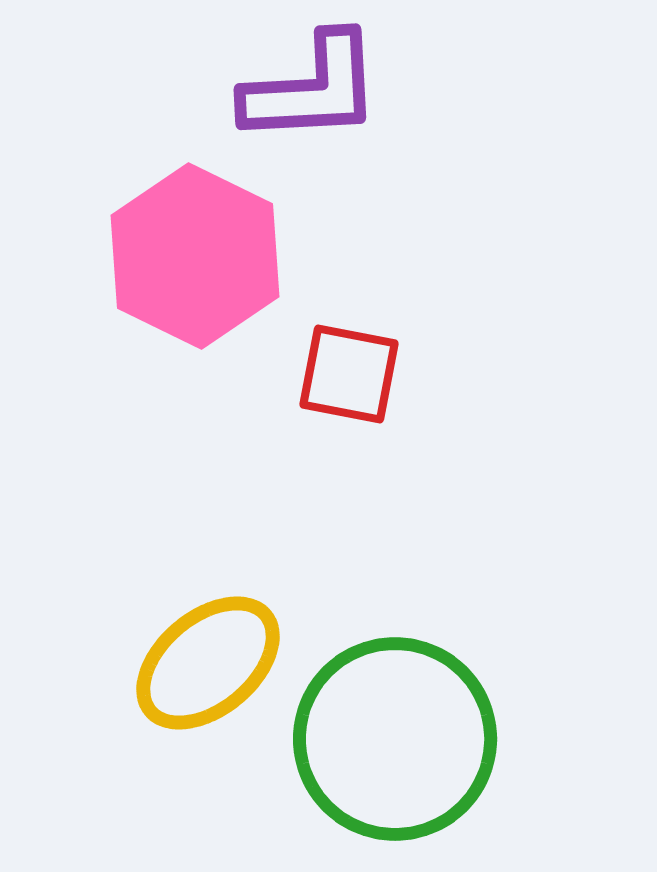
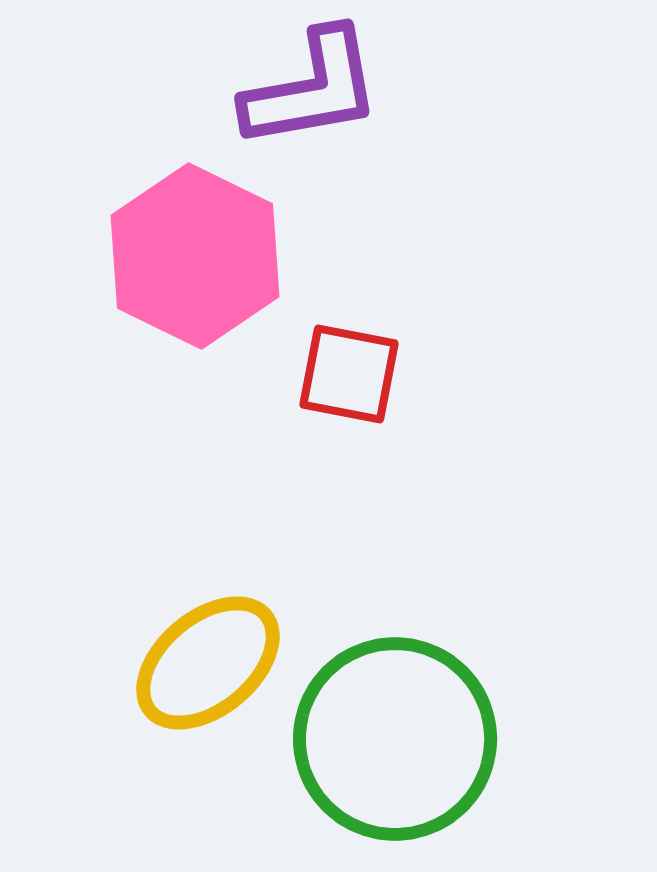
purple L-shape: rotated 7 degrees counterclockwise
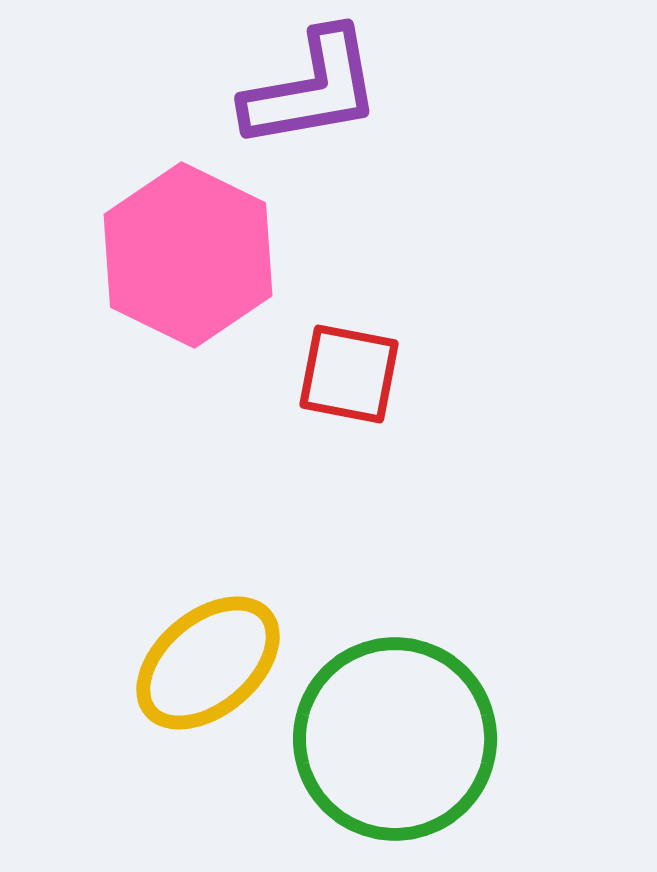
pink hexagon: moved 7 px left, 1 px up
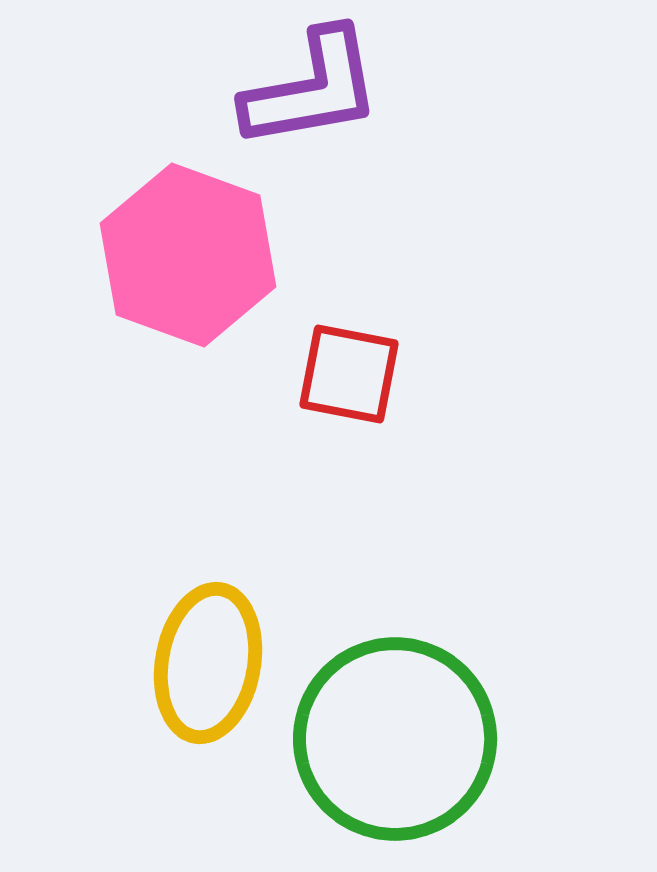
pink hexagon: rotated 6 degrees counterclockwise
yellow ellipse: rotated 40 degrees counterclockwise
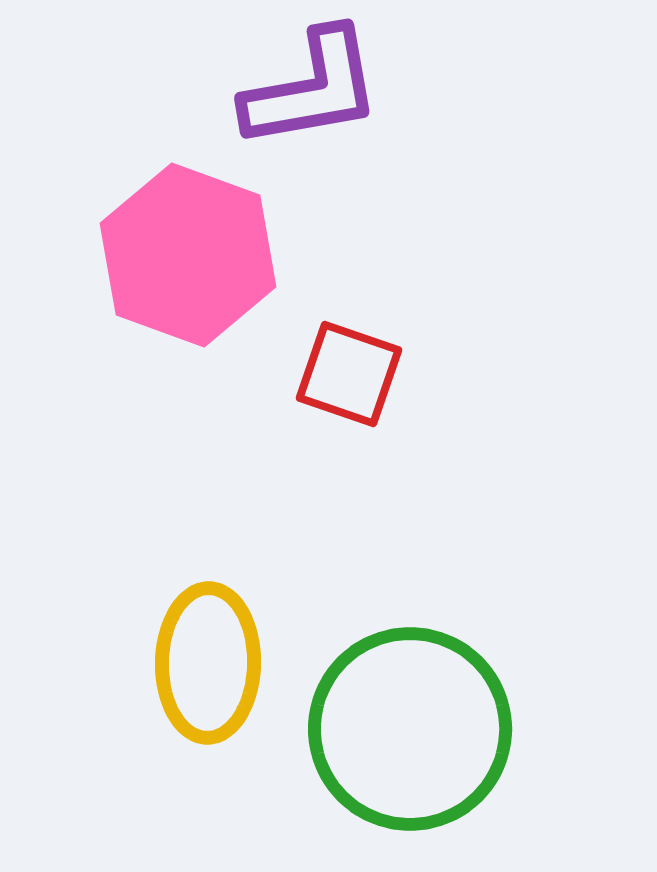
red square: rotated 8 degrees clockwise
yellow ellipse: rotated 9 degrees counterclockwise
green circle: moved 15 px right, 10 px up
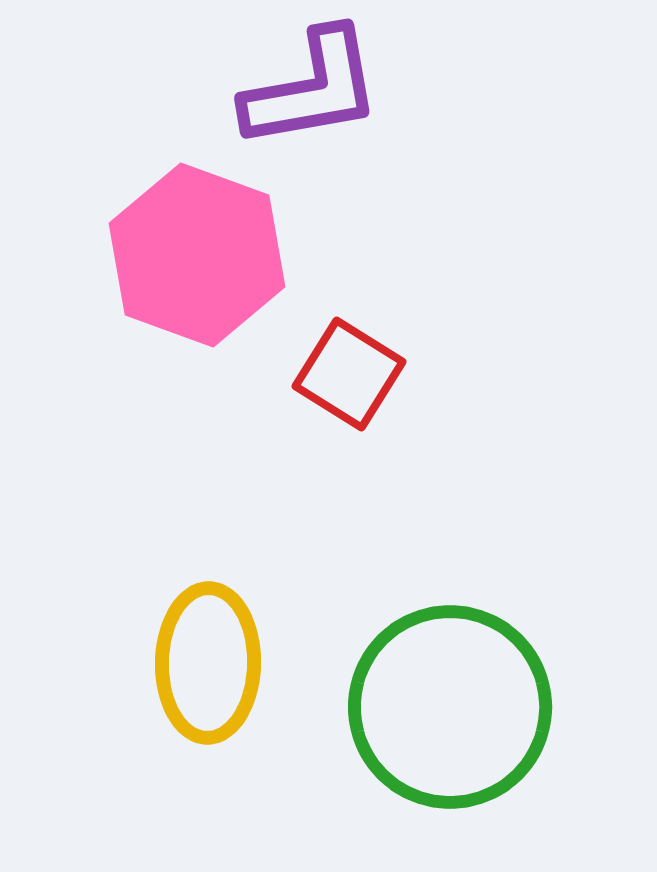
pink hexagon: moved 9 px right
red square: rotated 13 degrees clockwise
green circle: moved 40 px right, 22 px up
